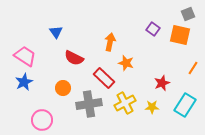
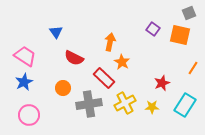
gray square: moved 1 px right, 1 px up
orange star: moved 4 px left, 1 px up; rotated 14 degrees clockwise
pink circle: moved 13 px left, 5 px up
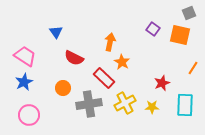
cyan rectangle: rotated 30 degrees counterclockwise
